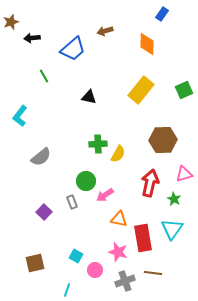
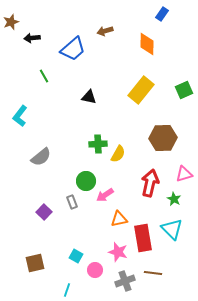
brown hexagon: moved 2 px up
orange triangle: rotated 24 degrees counterclockwise
cyan triangle: rotated 20 degrees counterclockwise
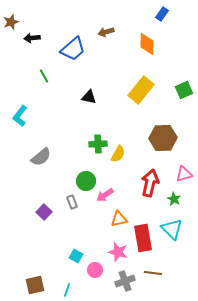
brown arrow: moved 1 px right, 1 px down
brown square: moved 22 px down
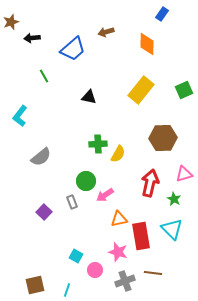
red rectangle: moved 2 px left, 2 px up
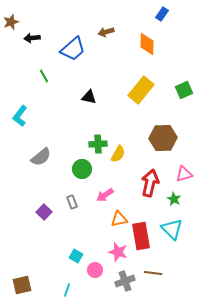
green circle: moved 4 px left, 12 px up
brown square: moved 13 px left
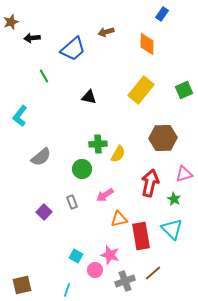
pink star: moved 8 px left, 3 px down
brown line: rotated 48 degrees counterclockwise
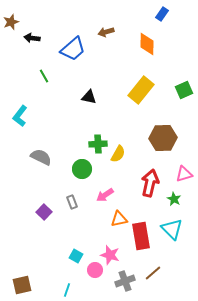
black arrow: rotated 14 degrees clockwise
gray semicircle: rotated 115 degrees counterclockwise
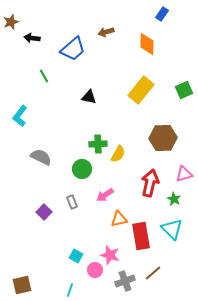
cyan line: moved 3 px right
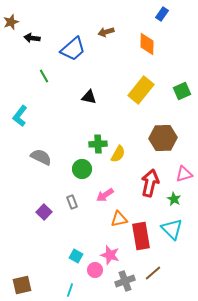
green square: moved 2 px left, 1 px down
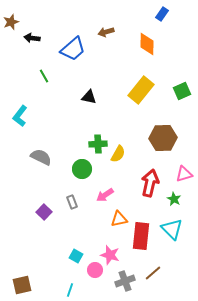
red rectangle: rotated 16 degrees clockwise
